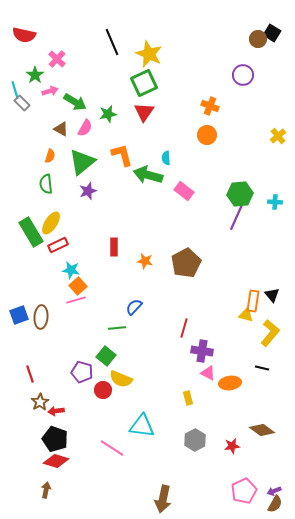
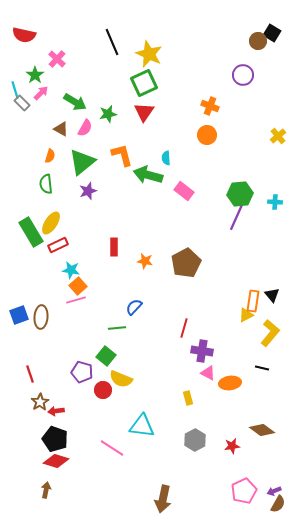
brown circle at (258, 39): moved 2 px down
pink arrow at (50, 91): moved 9 px left, 2 px down; rotated 28 degrees counterclockwise
yellow triangle at (246, 315): rotated 42 degrees counterclockwise
brown semicircle at (275, 504): moved 3 px right
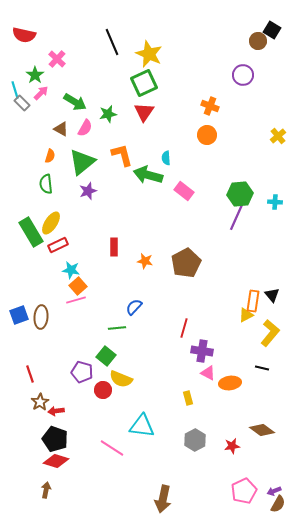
black square at (272, 33): moved 3 px up
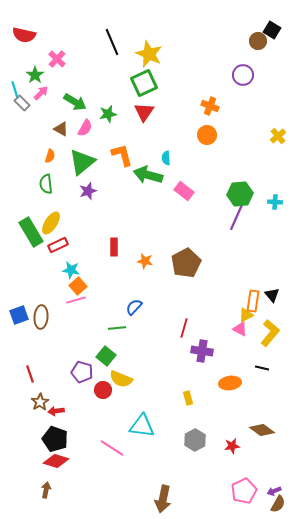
pink triangle at (208, 373): moved 32 px right, 44 px up
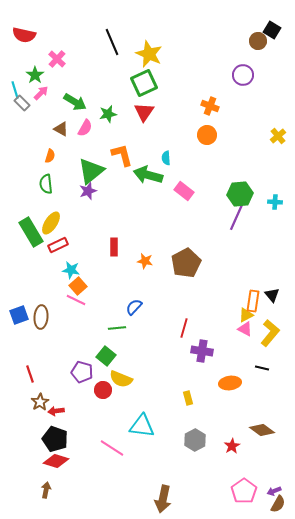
green triangle at (82, 162): moved 9 px right, 9 px down
pink line at (76, 300): rotated 42 degrees clockwise
pink triangle at (240, 329): moved 5 px right
red star at (232, 446): rotated 21 degrees counterclockwise
pink pentagon at (244, 491): rotated 10 degrees counterclockwise
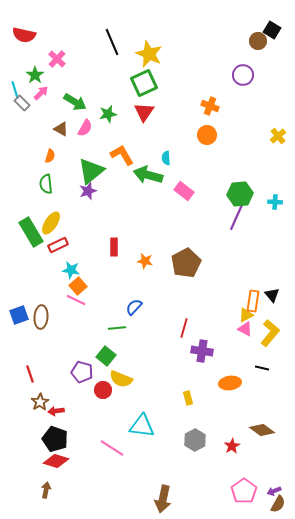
orange L-shape at (122, 155): rotated 15 degrees counterclockwise
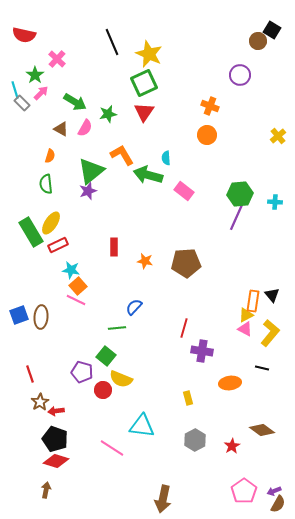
purple circle at (243, 75): moved 3 px left
brown pentagon at (186, 263): rotated 24 degrees clockwise
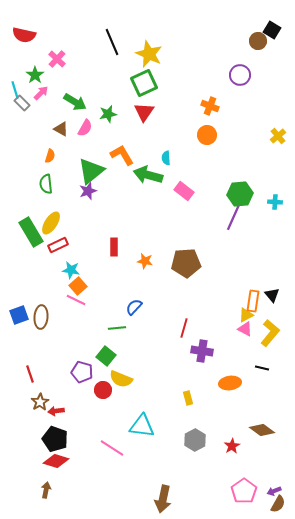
purple line at (237, 216): moved 3 px left
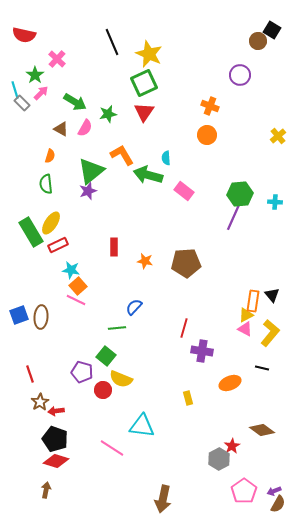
orange ellipse at (230, 383): rotated 15 degrees counterclockwise
gray hexagon at (195, 440): moved 24 px right, 19 px down
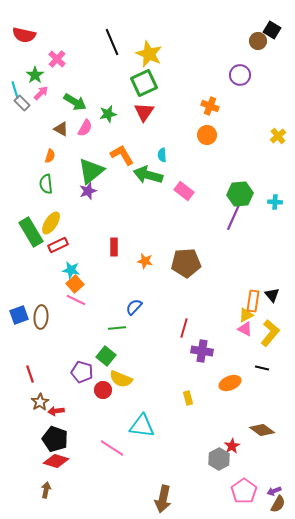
cyan semicircle at (166, 158): moved 4 px left, 3 px up
orange square at (78, 286): moved 3 px left, 2 px up
